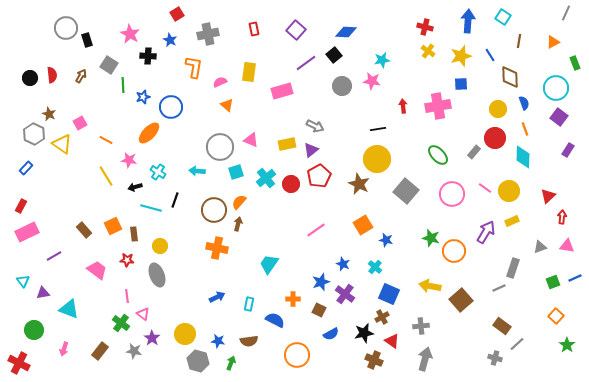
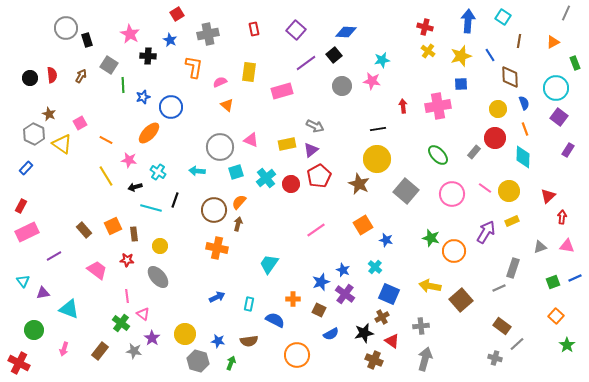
blue star at (343, 264): moved 6 px down
gray ellipse at (157, 275): moved 1 px right, 2 px down; rotated 20 degrees counterclockwise
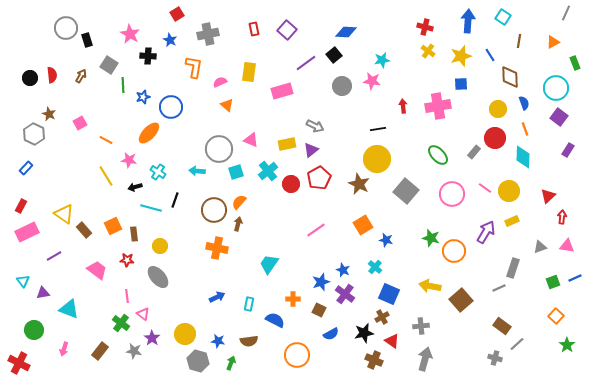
purple square at (296, 30): moved 9 px left
yellow triangle at (62, 144): moved 2 px right, 70 px down
gray circle at (220, 147): moved 1 px left, 2 px down
red pentagon at (319, 176): moved 2 px down
cyan cross at (266, 178): moved 2 px right, 7 px up
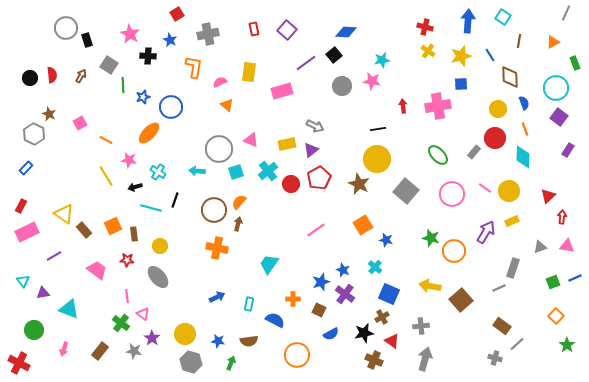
gray hexagon at (198, 361): moved 7 px left, 1 px down
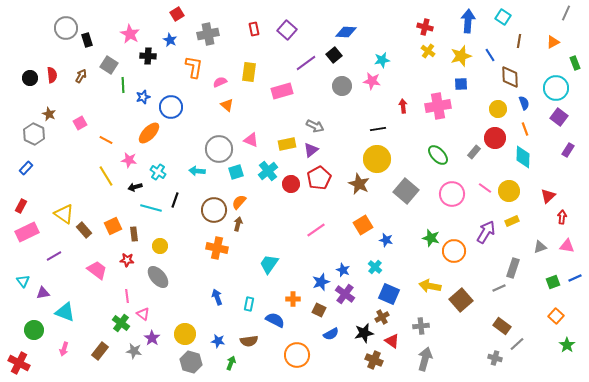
blue arrow at (217, 297): rotated 84 degrees counterclockwise
cyan triangle at (69, 309): moved 4 px left, 3 px down
